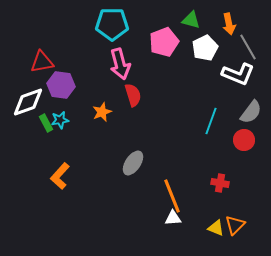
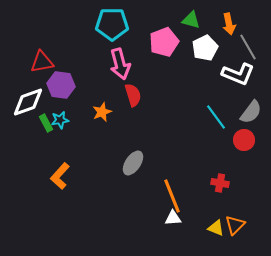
cyan line: moved 5 px right, 4 px up; rotated 56 degrees counterclockwise
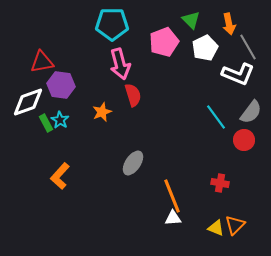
green triangle: rotated 30 degrees clockwise
cyan star: rotated 30 degrees counterclockwise
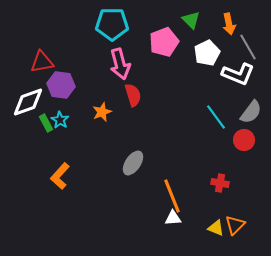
white pentagon: moved 2 px right, 5 px down
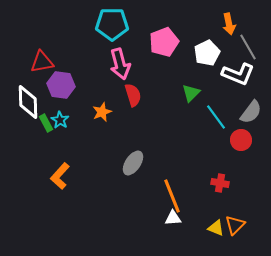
green triangle: moved 73 px down; rotated 30 degrees clockwise
white diamond: rotated 72 degrees counterclockwise
red circle: moved 3 px left
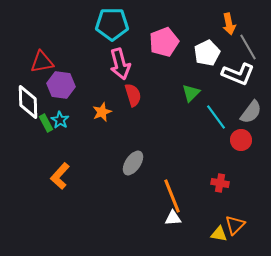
yellow triangle: moved 3 px right, 6 px down; rotated 12 degrees counterclockwise
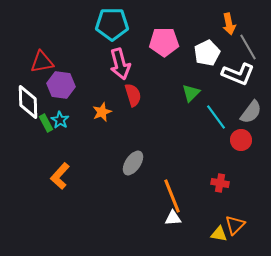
pink pentagon: rotated 20 degrees clockwise
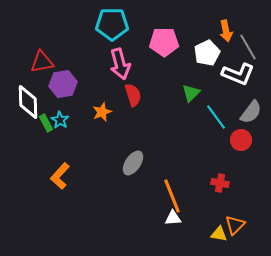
orange arrow: moved 3 px left, 7 px down
purple hexagon: moved 2 px right, 1 px up; rotated 16 degrees counterclockwise
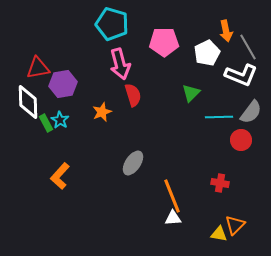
cyan pentagon: rotated 16 degrees clockwise
red triangle: moved 4 px left, 6 px down
white L-shape: moved 3 px right, 1 px down
cyan line: moved 3 px right; rotated 56 degrees counterclockwise
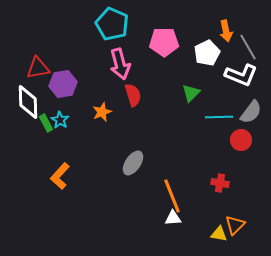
cyan pentagon: rotated 8 degrees clockwise
